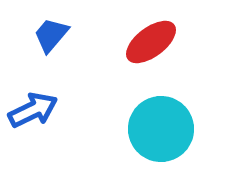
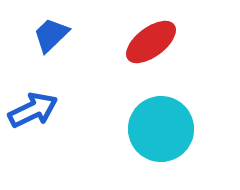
blue trapezoid: rotated 6 degrees clockwise
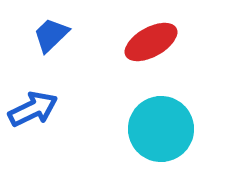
red ellipse: rotated 8 degrees clockwise
blue arrow: moved 1 px up
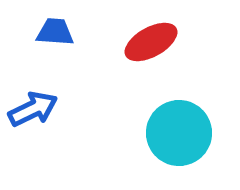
blue trapezoid: moved 4 px right, 3 px up; rotated 48 degrees clockwise
cyan circle: moved 18 px right, 4 px down
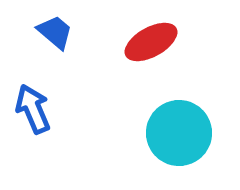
blue trapezoid: rotated 36 degrees clockwise
blue arrow: rotated 87 degrees counterclockwise
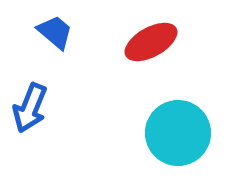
blue arrow: moved 3 px left, 1 px up; rotated 135 degrees counterclockwise
cyan circle: moved 1 px left
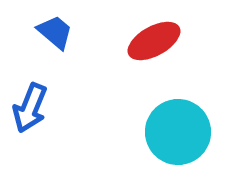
red ellipse: moved 3 px right, 1 px up
cyan circle: moved 1 px up
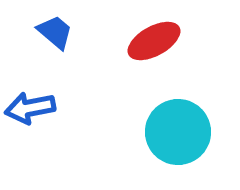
blue arrow: rotated 57 degrees clockwise
